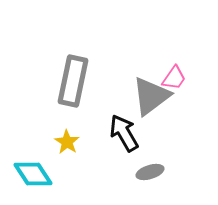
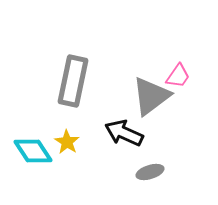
pink trapezoid: moved 4 px right, 2 px up
black arrow: rotated 36 degrees counterclockwise
cyan diamond: moved 23 px up
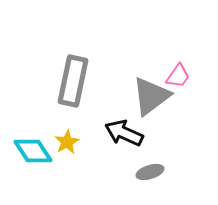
yellow star: rotated 10 degrees clockwise
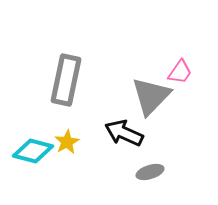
pink trapezoid: moved 2 px right, 4 px up
gray rectangle: moved 7 px left, 1 px up
gray triangle: rotated 9 degrees counterclockwise
cyan diamond: rotated 42 degrees counterclockwise
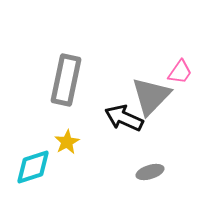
black arrow: moved 15 px up
cyan diamond: moved 16 px down; rotated 33 degrees counterclockwise
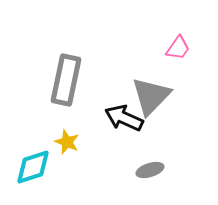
pink trapezoid: moved 2 px left, 24 px up
yellow star: rotated 20 degrees counterclockwise
gray ellipse: moved 2 px up
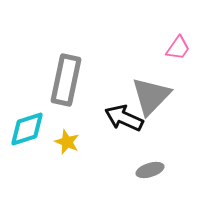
cyan diamond: moved 6 px left, 38 px up
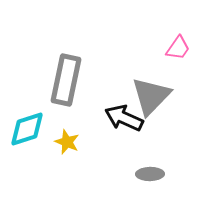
gray ellipse: moved 4 px down; rotated 16 degrees clockwise
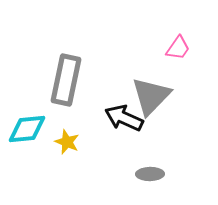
cyan diamond: rotated 12 degrees clockwise
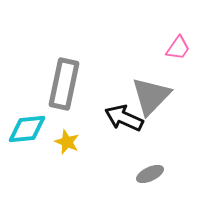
gray rectangle: moved 2 px left, 4 px down
gray ellipse: rotated 24 degrees counterclockwise
